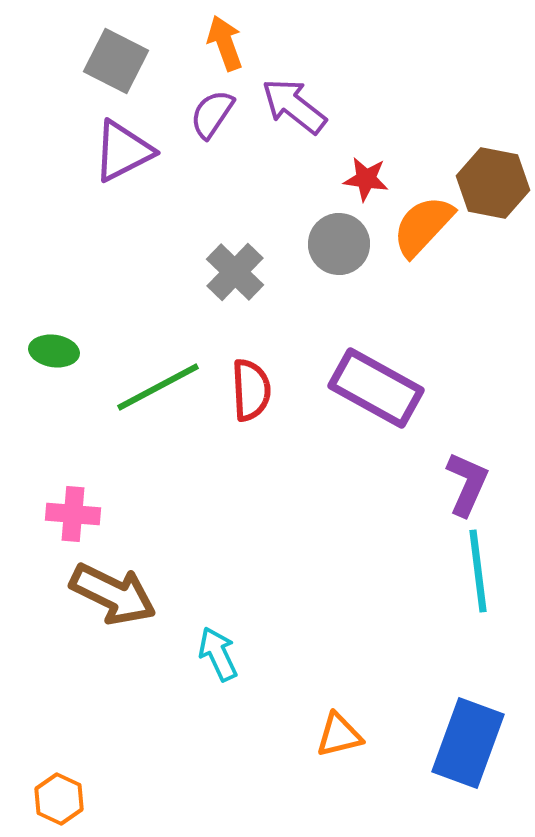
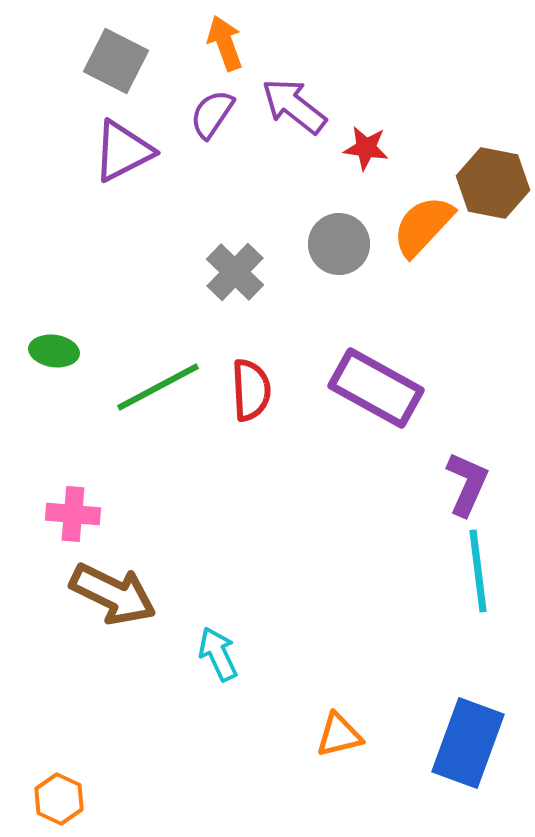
red star: moved 31 px up
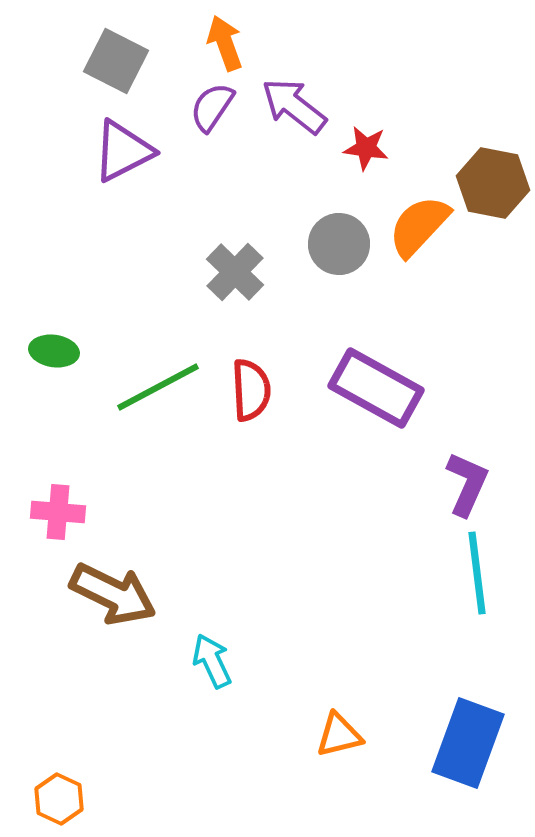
purple semicircle: moved 7 px up
orange semicircle: moved 4 px left
pink cross: moved 15 px left, 2 px up
cyan line: moved 1 px left, 2 px down
cyan arrow: moved 6 px left, 7 px down
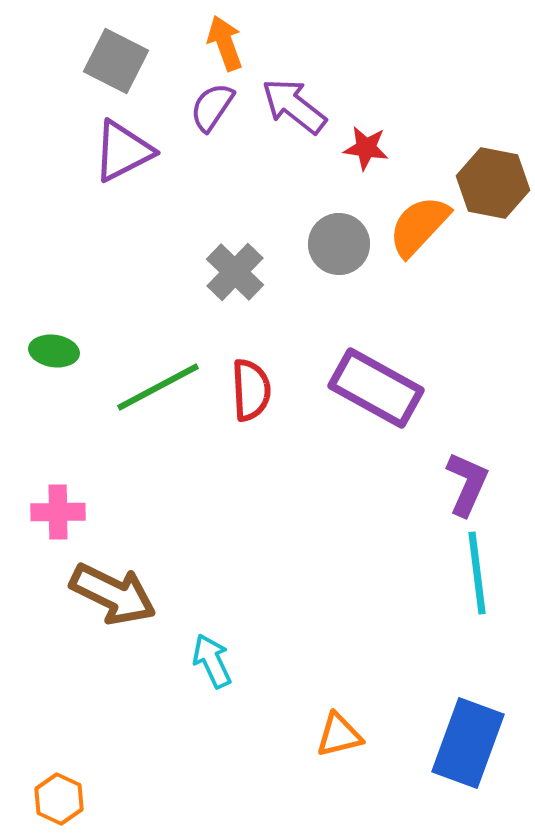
pink cross: rotated 6 degrees counterclockwise
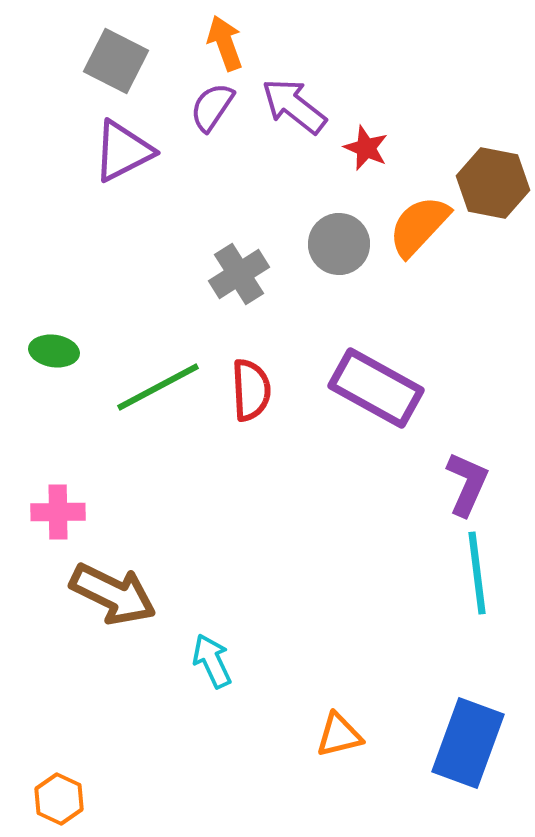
red star: rotated 15 degrees clockwise
gray cross: moved 4 px right, 2 px down; rotated 14 degrees clockwise
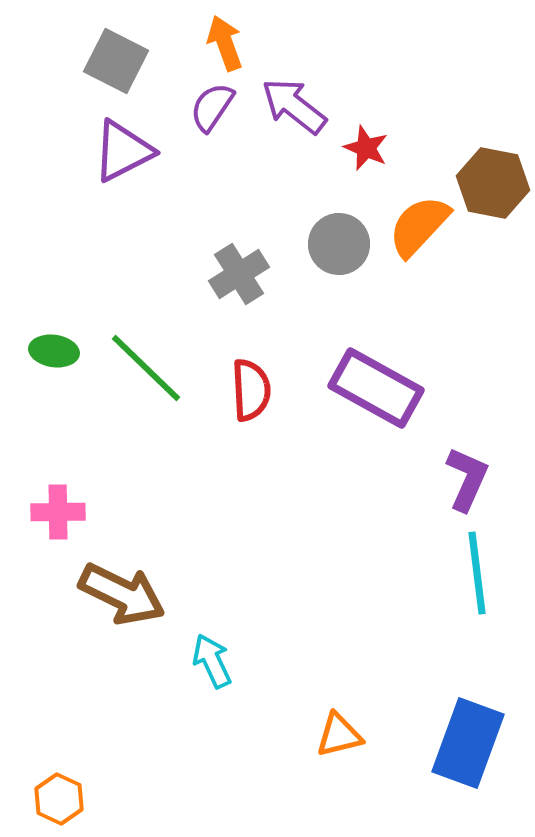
green line: moved 12 px left, 19 px up; rotated 72 degrees clockwise
purple L-shape: moved 5 px up
brown arrow: moved 9 px right
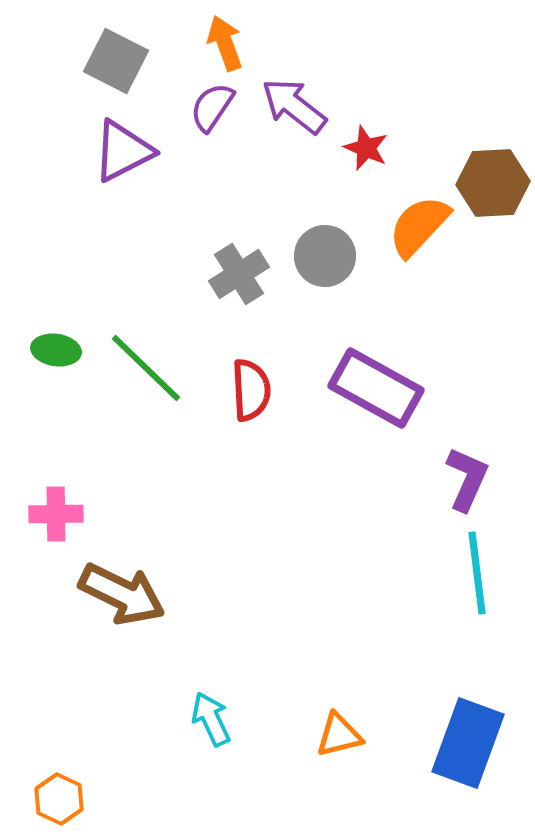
brown hexagon: rotated 14 degrees counterclockwise
gray circle: moved 14 px left, 12 px down
green ellipse: moved 2 px right, 1 px up
pink cross: moved 2 px left, 2 px down
cyan arrow: moved 1 px left, 58 px down
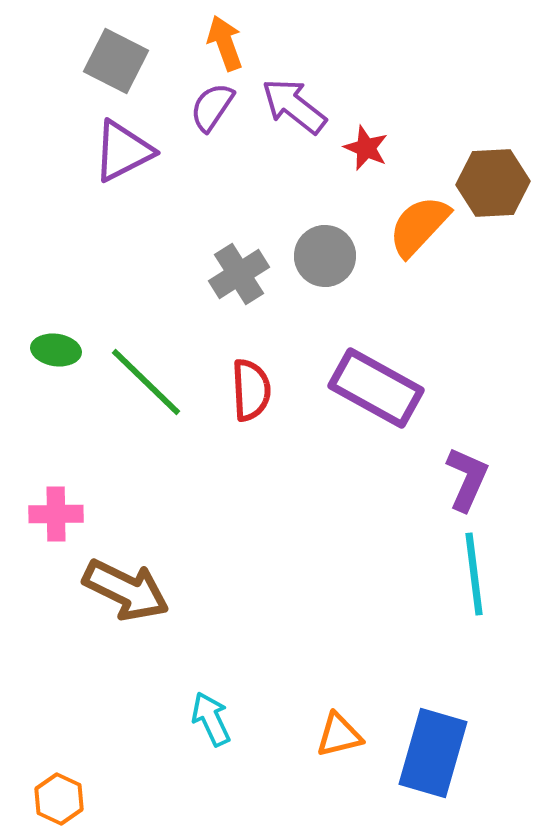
green line: moved 14 px down
cyan line: moved 3 px left, 1 px down
brown arrow: moved 4 px right, 4 px up
blue rectangle: moved 35 px left, 10 px down; rotated 4 degrees counterclockwise
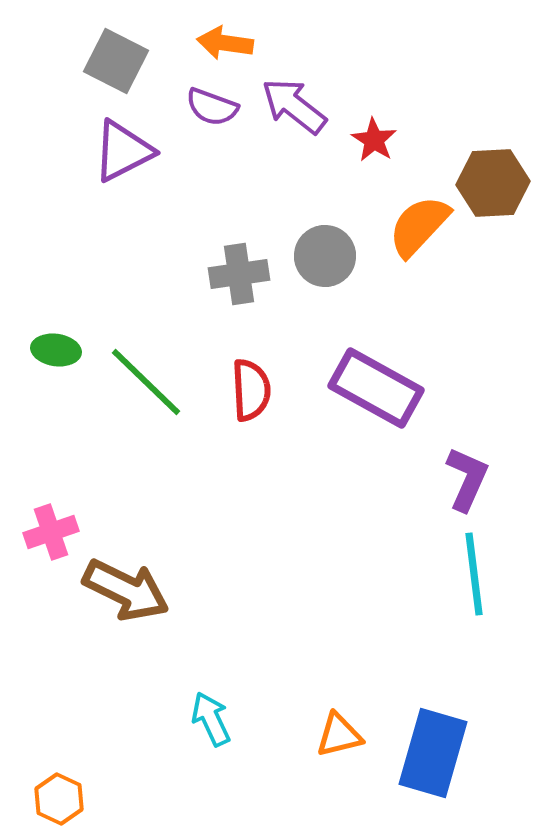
orange arrow: rotated 62 degrees counterclockwise
purple semicircle: rotated 104 degrees counterclockwise
red star: moved 8 px right, 8 px up; rotated 9 degrees clockwise
gray cross: rotated 24 degrees clockwise
pink cross: moved 5 px left, 18 px down; rotated 18 degrees counterclockwise
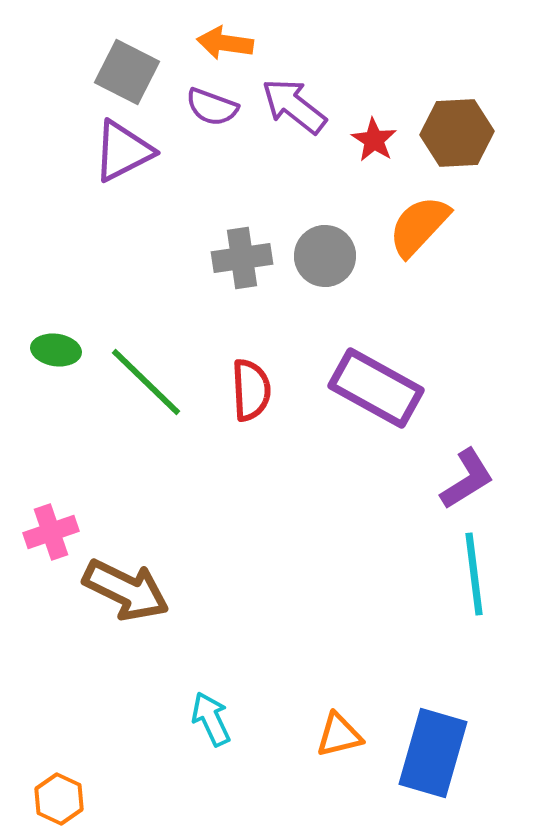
gray square: moved 11 px right, 11 px down
brown hexagon: moved 36 px left, 50 px up
gray cross: moved 3 px right, 16 px up
purple L-shape: rotated 34 degrees clockwise
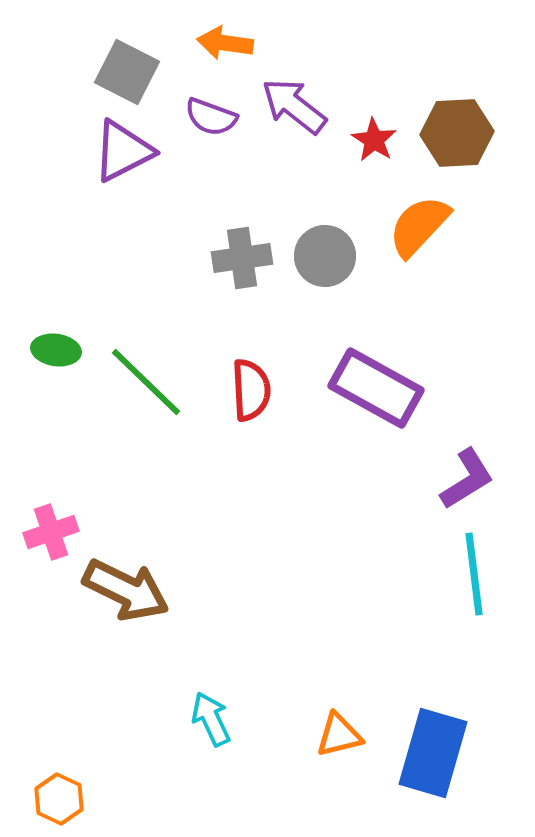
purple semicircle: moved 1 px left, 10 px down
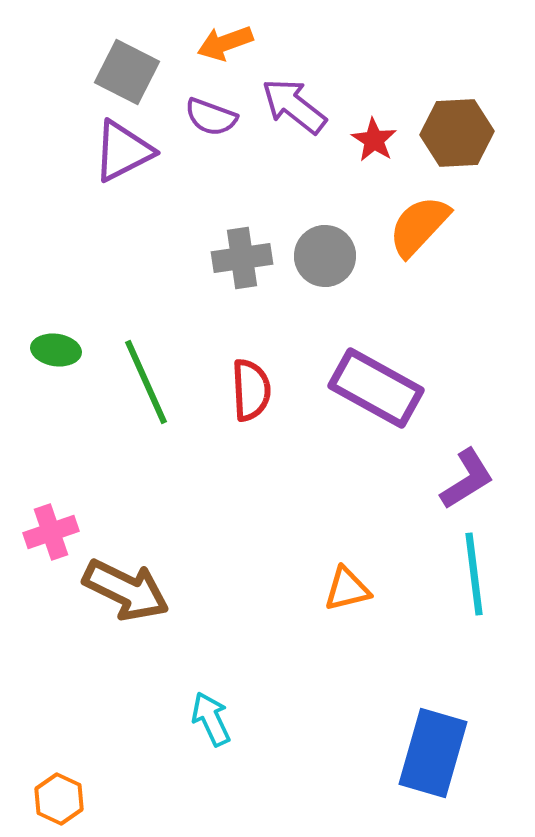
orange arrow: rotated 28 degrees counterclockwise
green line: rotated 22 degrees clockwise
orange triangle: moved 8 px right, 146 px up
